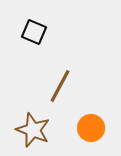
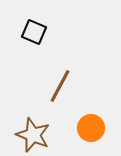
brown star: moved 5 px down
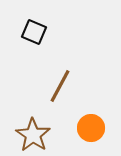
brown star: rotated 12 degrees clockwise
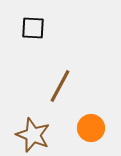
black square: moved 1 px left, 4 px up; rotated 20 degrees counterclockwise
brown star: rotated 12 degrees counterclockwise
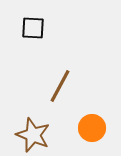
orange circle: moved 1 px right
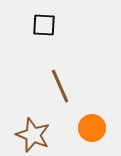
black square: moved 11 px right, 3 px up
brown line: rotated 52 degrees counterclockwise
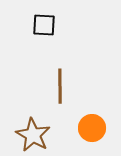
brown line: rotated 24 degrees clockwise
brown star: rotated 8 degrees clockwise
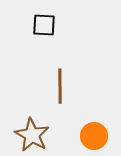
orange circle: moved 2 px right, 8 px down
brown star: moved 1 px left
